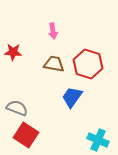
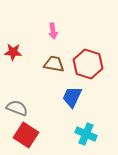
blue trapezoid: rotated 10 degrees counterclockwise
cyan cross: moved 12 px left, 6 px up
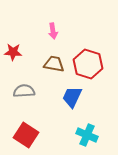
gray semicircle: moved 7 px right, 17 px up; rotated 25 degrees counterclockwise
cyan cross: moved 1 px right, 1 px down
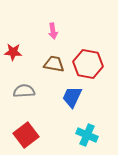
red hexagon: rotated 8 degrees counterclockwise
red square: rotated 20 degrees clockwise
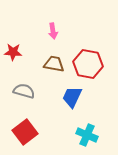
gray semicircle: rotated 20 degrees clockwise
red square: moved 1 px left, 3 px up
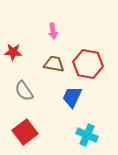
gray semicircle: rotated 140 degrees counterclockwise
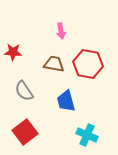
pink arrow: moved 8 px right
blue trapezoid: moved 6 px left, 4 px down; rotated 40 degrees counterclockwise
